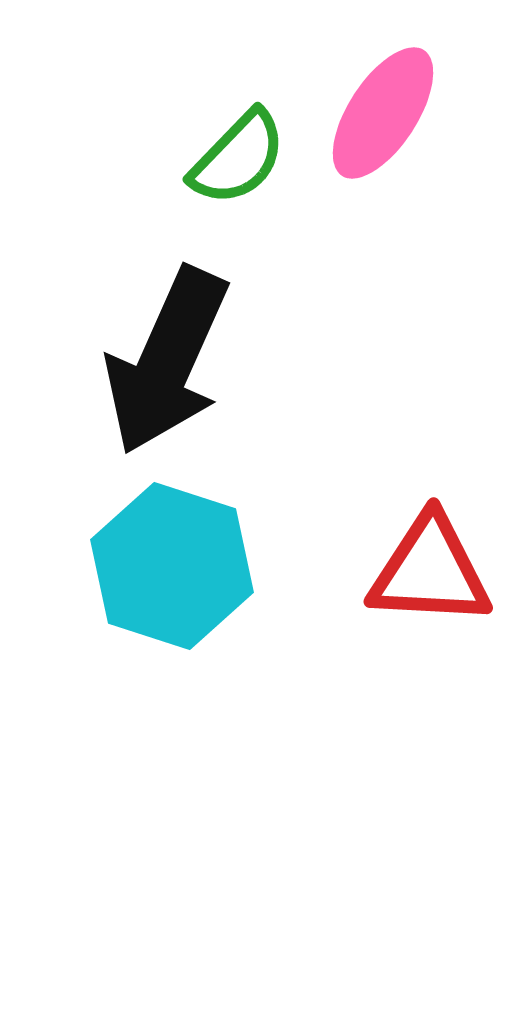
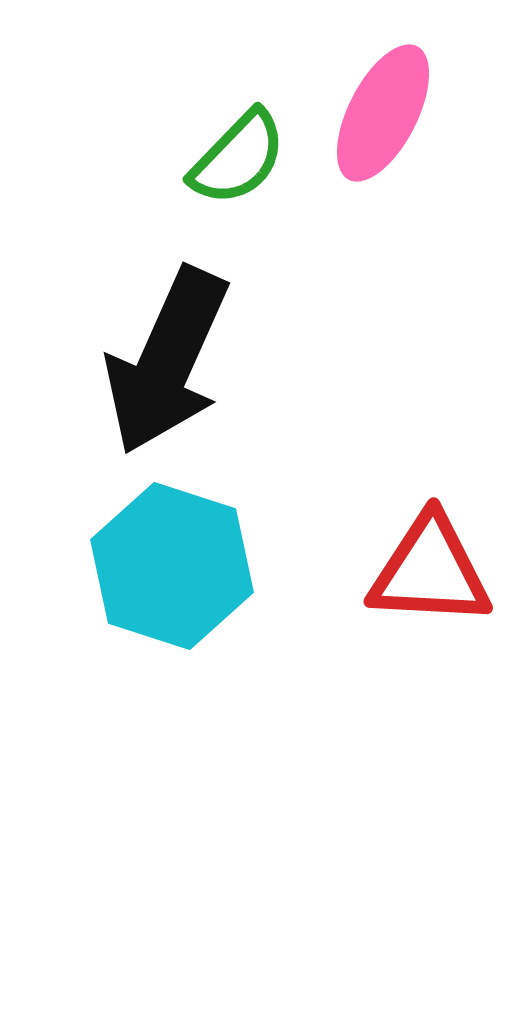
pink ellipse: rotated 6 degrees counterclockwise
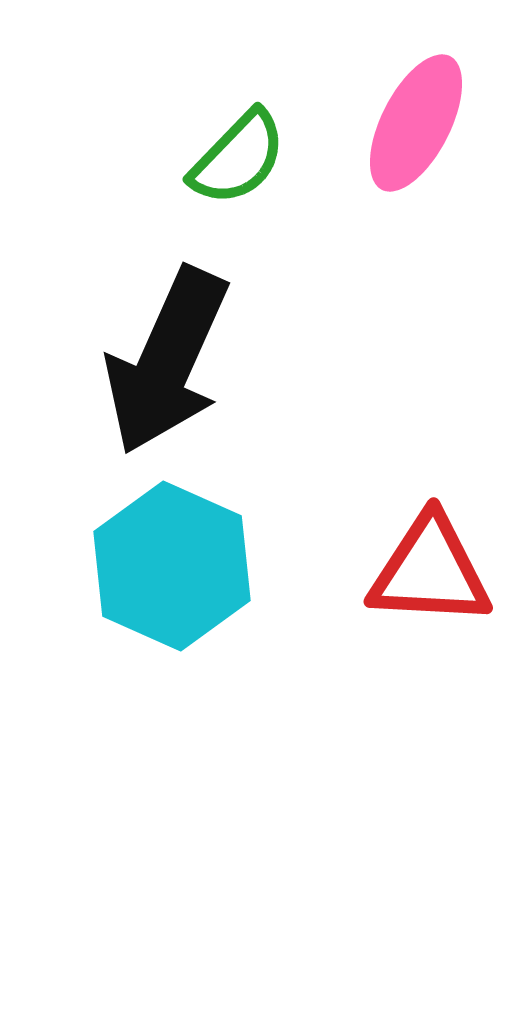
pink ellipse: moved 33 px right, 10 px down
cyan hexagon: rotated 6 degrees clockwise
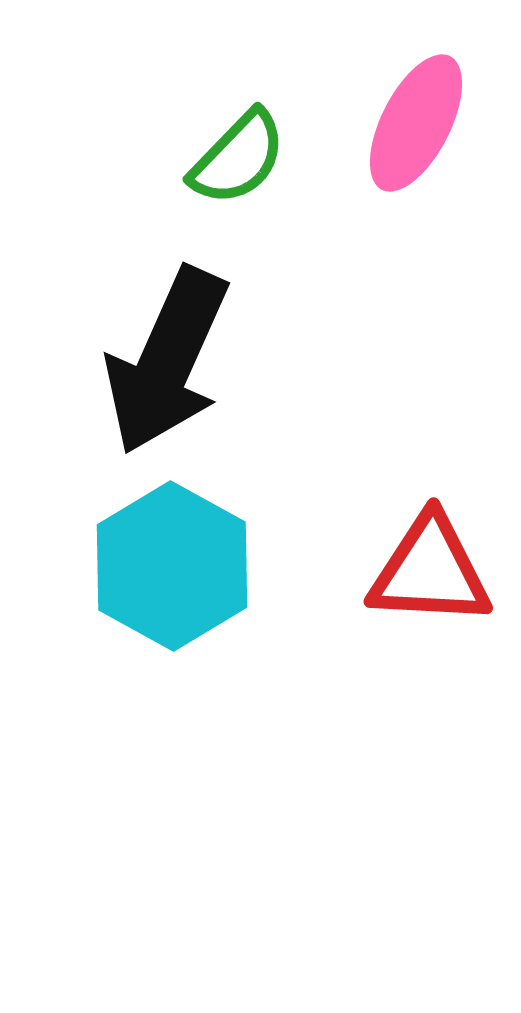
cyan hexagon: rotated 5 degrees clockwise
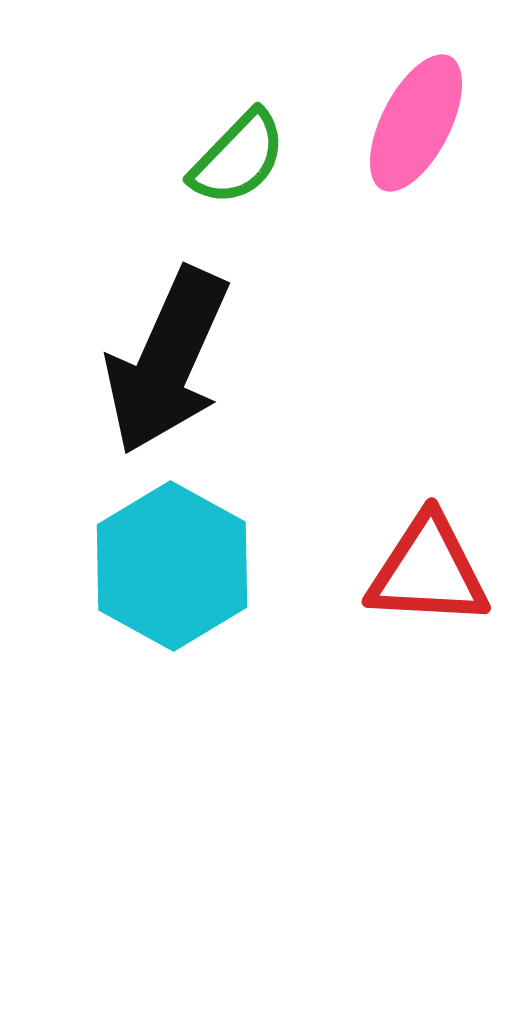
red triangle: moved 2 px left
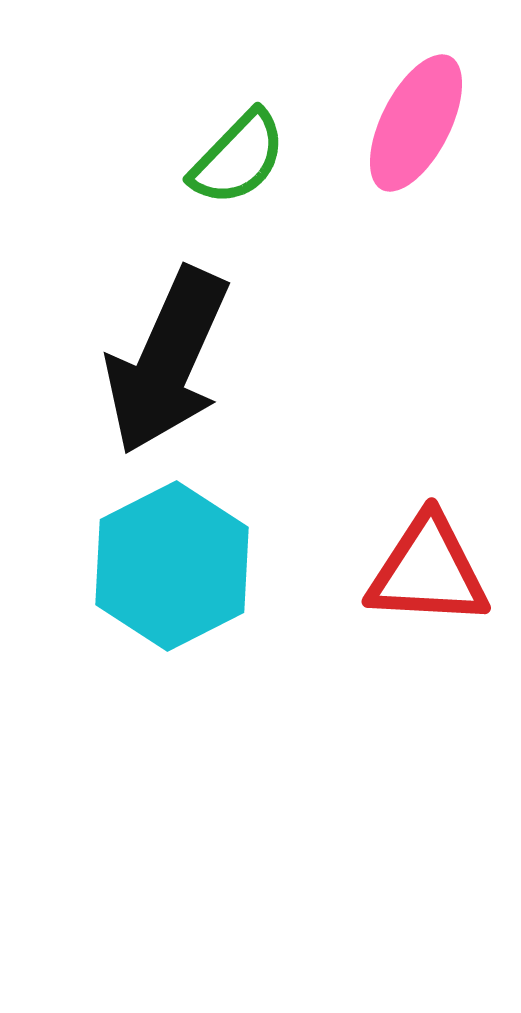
cyan hexagon: rotated 4 degrees clockwise
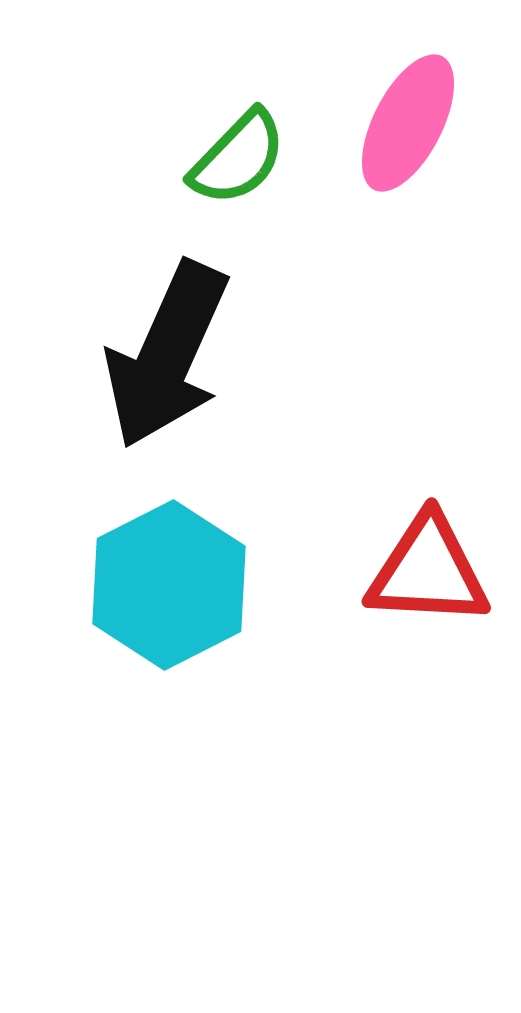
pink ellipse: moved 8 px left
black arrow: moved 6 px up
cyan hexagon: moved 3 px left, 19 px down
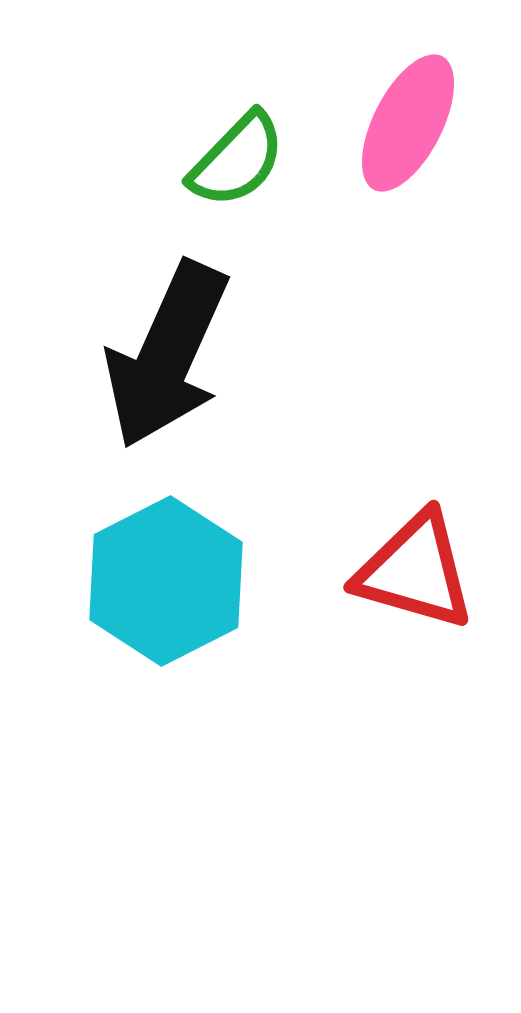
green semicircle: moved 1 px left, 2 px down
red triangle: moved 13 px left; rotated 13 degrees clockwise
cyan hexagon: moved 3 px left, 4 px up
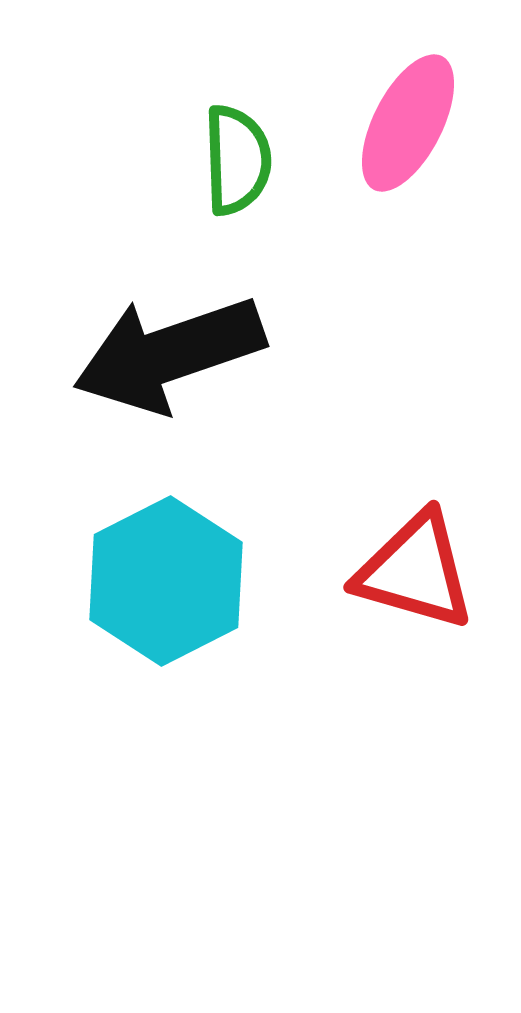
green semicircle: rotated 46 degrees counterclockwise
black arrow: moved 2 px right, 1 px up; rotated 47 degrees clockwise
